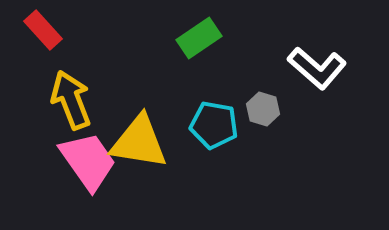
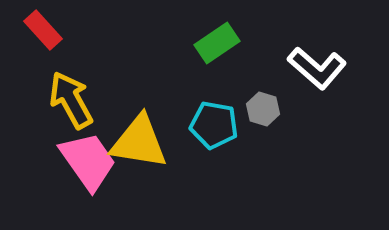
green rectangle: moved 18 px right, 5 px down
yellow arrow: rotated 8 degrees counterclockwise
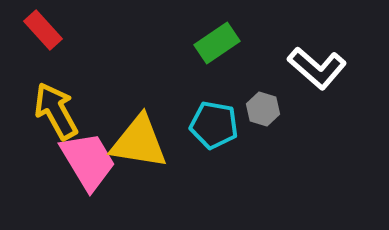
yellow arrow: moved 15 px left, 11 px down
pink trapezoid: rotated 4 degrees clockwise
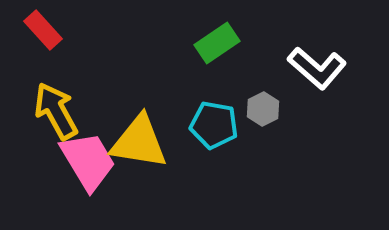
gray hexagon: rotated 16 degrees clockwise
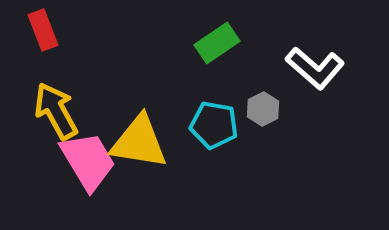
red rectangle: rotated 21 degrees clockwise
white L-shape: moved 2 px left
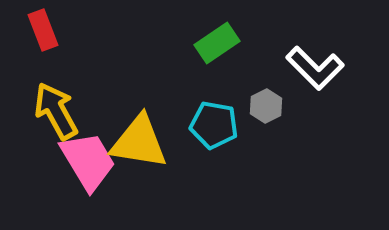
white L-shape: rotated 4 degrees clockwise
gray hexagon: moved 3 px right, 3 px up
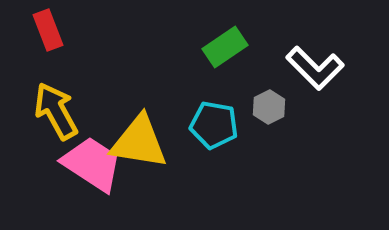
red rectangle: moved 5 px right
green rectangle: moved 8 px right, 4 px down
gray hexagon: moved 3 px right, 1 px down
pink trapezoid: moved 4 px right, 3 px down; rotated 26 degrees counterclockwise
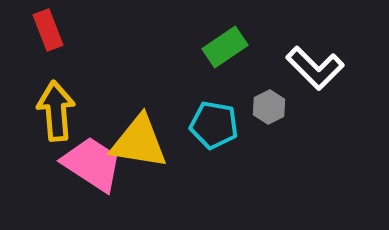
yellow arrow: rotated 24 degrees clockwise
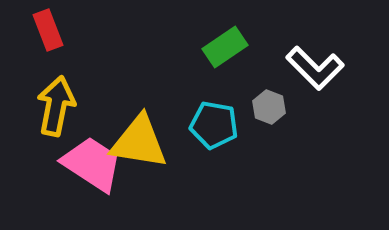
gray hexagon: rotated 12 degrees counterclockwise
yellow arrow: moved 5 px up; rotated 16 degrees clockwise
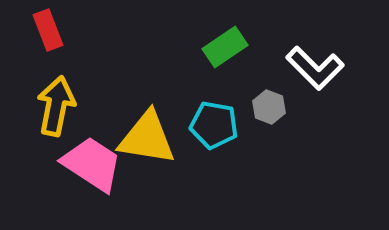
yellow triangle: moved 8 px right, 4 px up
